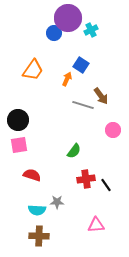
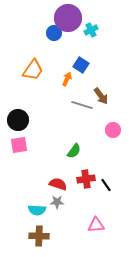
gray line: moved 1 px left
red semicircle: moved 26 px right, 9 px down
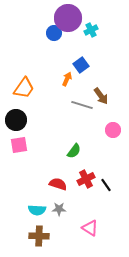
blue square: rotated 21 degrees clockwise
orange trapezoid: moved 9 px left, 18 px down
black circle: moved 2 px left
red cross: rotated 18 degrees counterclockwise
gray star: moved 2 px right, 7 px down
pink triangle: moved 6 px left, 3 px down; rotated 36 degrees clockwise
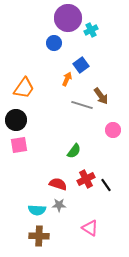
blue circle: moved 10 px down
gray star: moved 4 px up
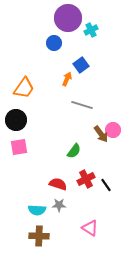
brown arrow: moved 38 px down
pink square: moved 2 px down
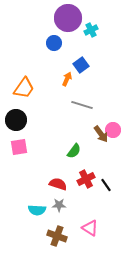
brown cross: moved 18 px right; rotated 18 degrees clockwise
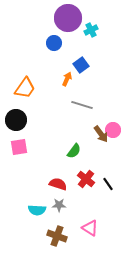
orange trapezoid: moved 1 px right
red cross: rotated 24 degrees counterclockwise
black line: moved 2 px right, 1 px up
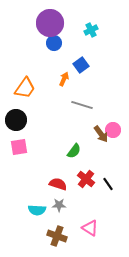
purple circle: moved 18 px left, 5 px down
orange arrow: moved 3 px left
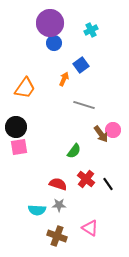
gray line: moved 2 px right
black circle: moved 7 px down
